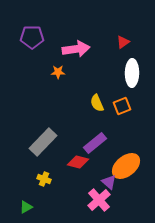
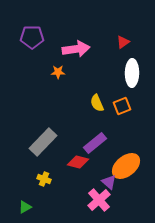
green triangle: moved 1 px left
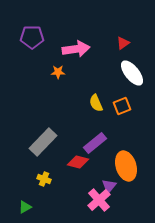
red triangle: moved 1 px down
white ellipse: rotated 40 degrees counterclockwise
yellow semicircle: moved 1 px left
orange ellipse: rotated 68 degrees counterclockwise
purple triangle: moved 4 px down; rotated 28 degrees clockwise
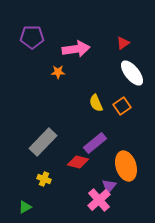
orange square: rotated 12 degrees counterclockwise
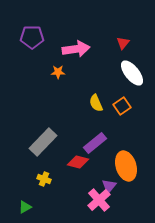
red triangle: rotated 16 degrees counterclockwise
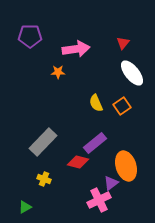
purple pentagon: moved 2 px left, 1 px up
purple triangle: moved 2 px right, 3 px up; rotated 14 degrees clockwise
pink cross: rotated 15 degrees clockwise
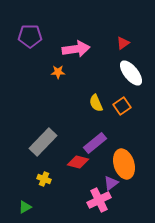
red triangle: rotated 16 degrees clockwise
white ellipse: moved 1 px left
orange ellipse: moved 2 px left, 2 px up
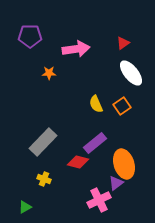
orange star: moved 9 px left, 1 px down
yellow semicircle: moved 1 px down
purple triangle: moved 5 px right
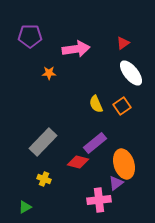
pink cross: rotated 20 degrees clockwise
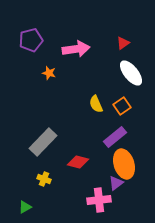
purple pentagon: moved 1 px right, 4 px down; rotated 15 degrees counterclockwise
orange star: rotated 16 degrees clockwise
purple rectangle: moved 20 px right, 6 px up
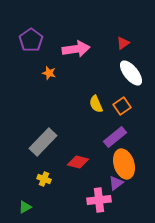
purple pentagon: rotated 20 degrees counterclockwise
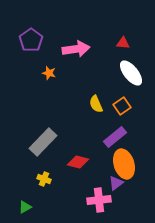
red triangle: rotated 40 degrees clockwise
